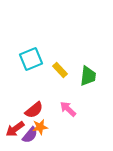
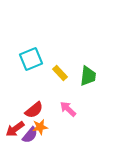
yellow rectangle: moved 3 px down
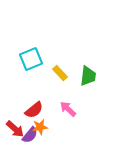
red arrow: rotated 102 degrees counterclockwise
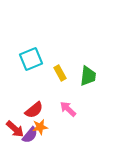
yellow rectangle: rotated 14 degrees clockwise
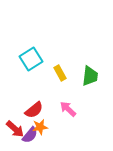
cyan square: rotated 10 degrees counterclockwise
green trapezoid: moved 2 px right
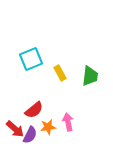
cyan square: rotated 10 degrees clockwise
pink arrow: moved 13 px down; rotated 36 degrees clockwise
orange star: moved 8 px right
purple semicircle: rotated 12 degrees counterclockwise
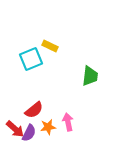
yellow rectangle: moved 10 px left, 27 px up; rotated 35 degrees counterclockwise
purple semicircle: moved 1 px left, 2 px up
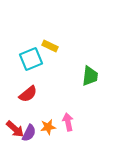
red semicircle: moved 6 px left, 16 px up
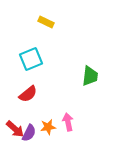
yellow rectangle: moved 4 px left, 24 px up
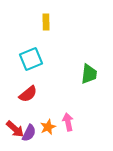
yellow rectangle: rotated 63 degrees clockwise
green trapezoid: moved 1 px left, 2 px up
orange star: rotated 14 degrees counterclockwise
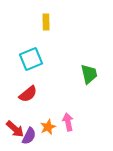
green trapezoid: rotated 20 degrees counterclockwise
purple semicircle: moved 3 px down
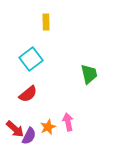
cyan square: rotated 15 degrees counterclockwise
